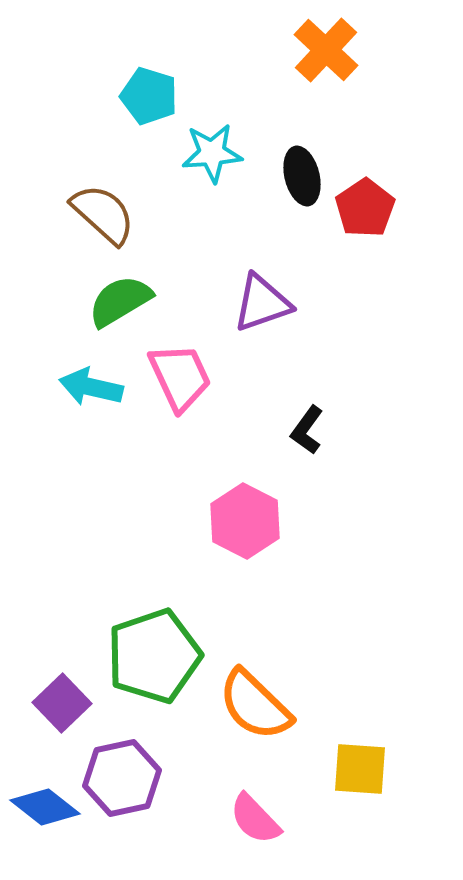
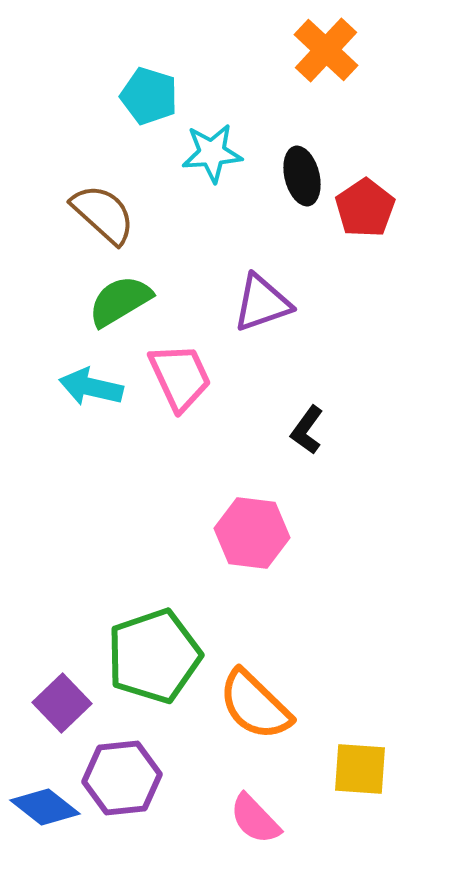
pink hexagon: moved 7 px right, 12 px down; rotated 20 degrees counterclockwise
purple hexagon: rotated 6 degrees clockwise
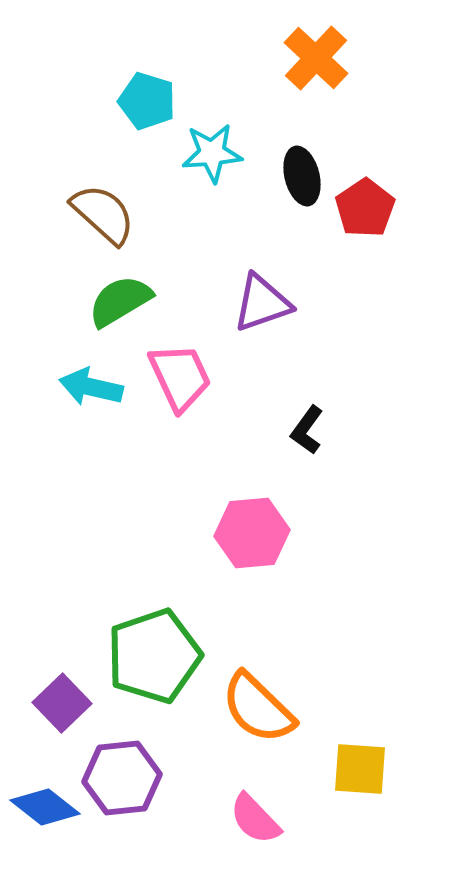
orange cross: moved 10 px left, 8 px down
cyan pentagon: moved 2 px left, 5 px down
pink hexagon: rotated 12 degrees counterclockwise
orange semicircle: moved 3 px right, 3 px down
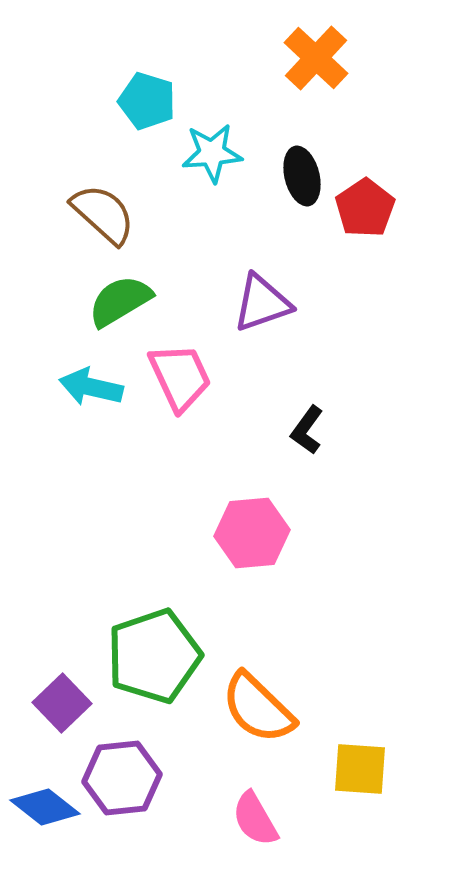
pink semicircle: rotated 14 degrees clockwise
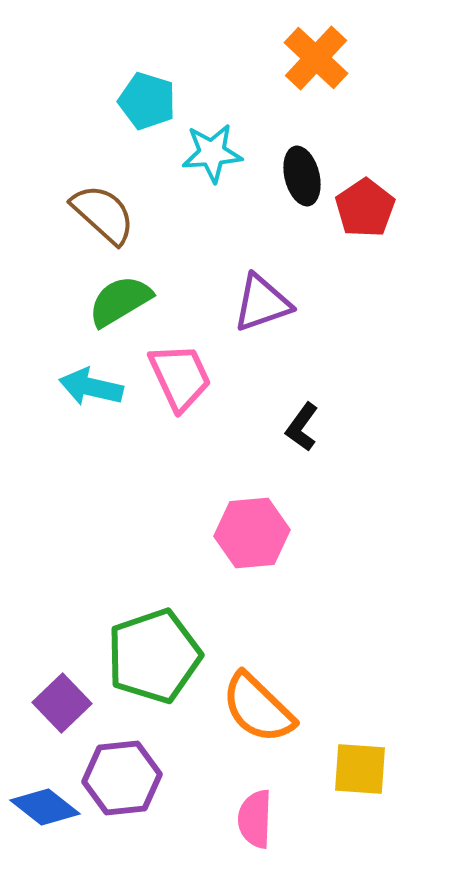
black L-shape: moved 5 px left, 3 px up
pink semicircle: rotated 32 degrees clockwise
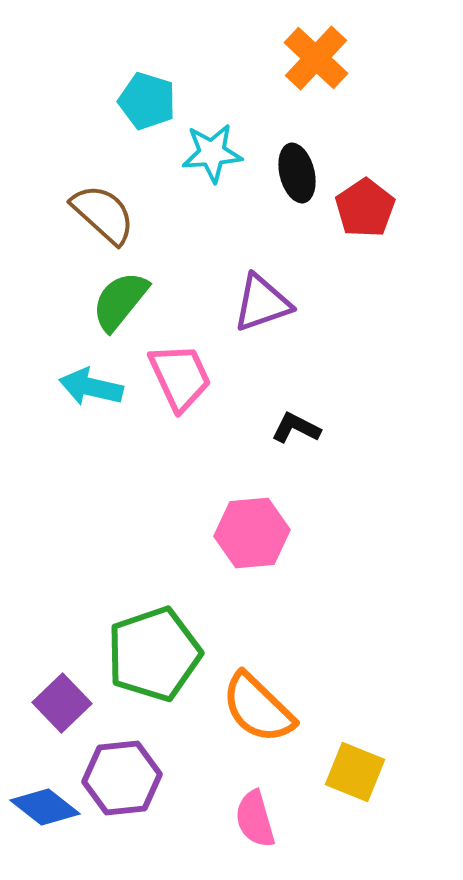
black ellipse: moved 5 px left, 3 px up
green semicircle: rotated 20 degrees counterclockwise
black L-shape: moved 6 px left, 1 px down; rotated 81 degrees clockwise
green pentagon: moved 2 px up
yellow square: moved 5 px left, 3 px down; rotated 18 degrees clockwise
pink semicircle: rotated 18 degrees counterclockwise
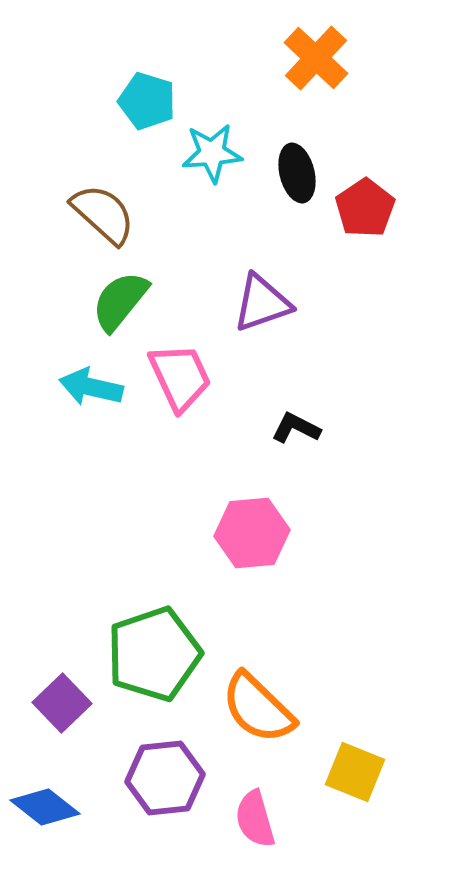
purple hexagon: moved 43 px right
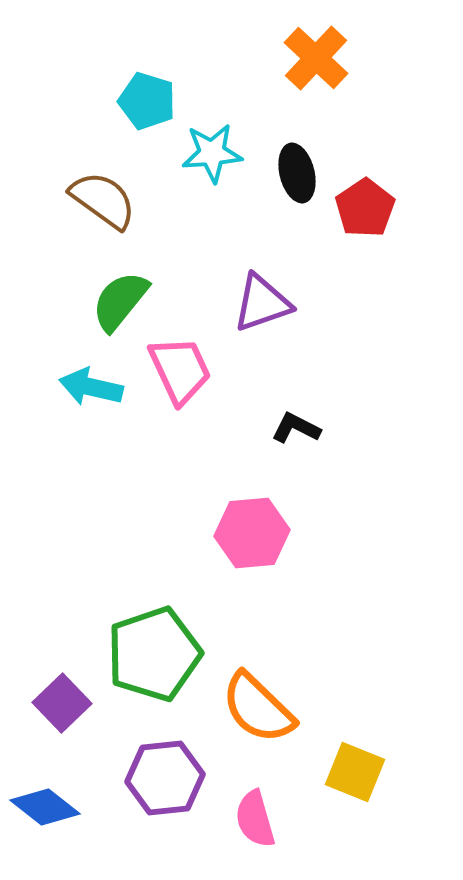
brown semicircle: moved 14 px up; rotated 6 degrees counterclockwise
pink trapezoid: moved 7 px up
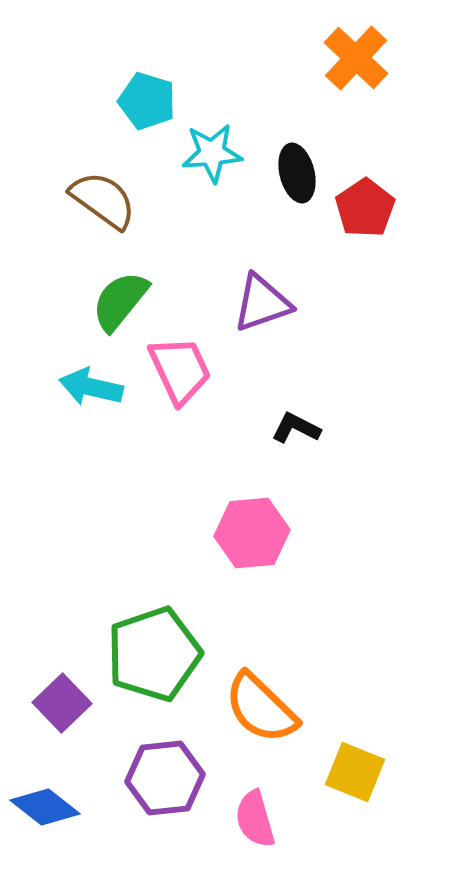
orange cross: moved 40 px right
orange semicircle: moved 3 px right
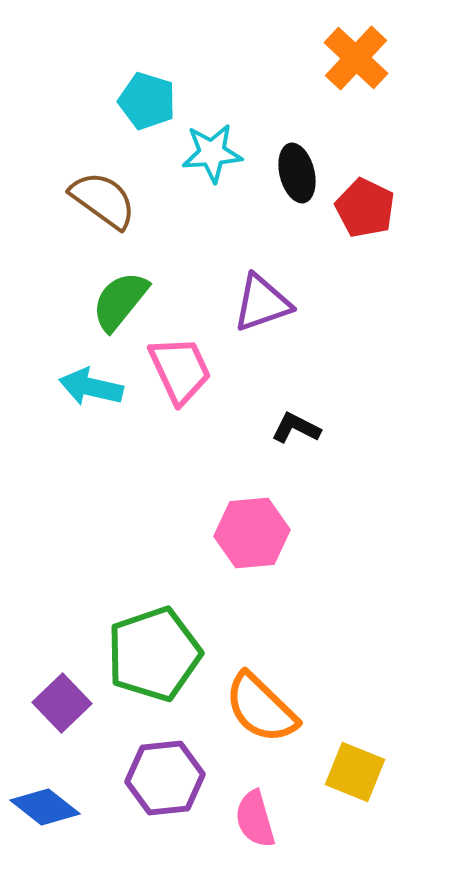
red pentagon: rotated 12 degrees counterclockwise
